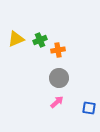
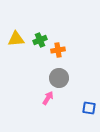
yellow triangle: rotated 18 degrees clockwise
pink arrow: moved 9 px left, 4 px up; rotated 16 degrees counterclockwise
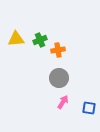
pink arrow: moved 15 px right, 4 px down
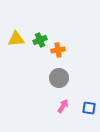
pink arrow: moved 4 px down
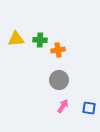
green cross: rotated 24 degrees clockwise
gray circle: moved 2 px down
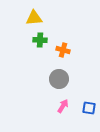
yellow triangle: moved 18 px right, 21 px up
orange cross: moved 5 px right; rotated 24 degrees clockwise
gray circle: moved 1 px up
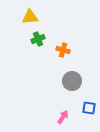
yellow triangle: moved 4 px left, 1 px up
green cross: moved 2 px left, 1 px up; rotated 24 degrees counterclockwise
gray circle: moved 13 px right, 2 px down
pink arrow: moved 11 px down
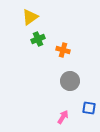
yellow triangle: rotated 30 degrees counterclockwise
gray circle: moved 2 px left
